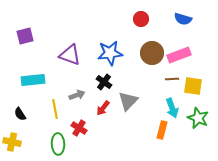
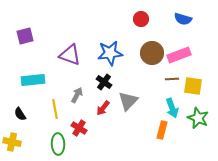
gray arrow: rotated 42 degrees counterclockwise
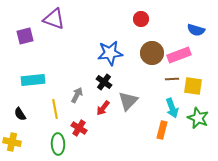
blue semicircle: moved 13 px right, 11 px down
purple triangle: moved 16 px left, 36 px up
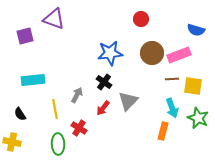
orange rectangle: moved 1 px right, 1 px down
